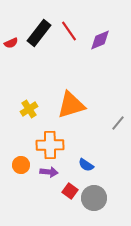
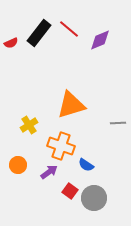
red line: moved 2 px up; rotated 15 degrees counterclockwise
yellow cross: moved 16 px down
gray line: rotated 49 degrees clockwise
orange cross: moved 11 px right, 1 px down; rotated 20 degrees clockwise
orange circle: moved 3 px left
purple arrow: rotated 42 degrees counterclockwise
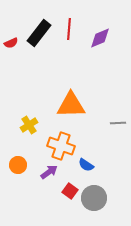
red line: rotated 55 degrees clockwise
purple diamond: moved 2 px up
orange triangle: rotated 16 degrees clockwise
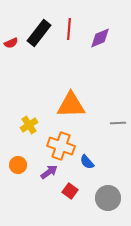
blue semicircle: moved 1 px right, 3 px up; rotated 14 degrees clockwise
gray circle: moved 14 px right
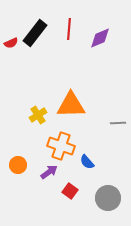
black rectangle: moved 4 px left
yellow cross: moved 9 px right, 10 px up
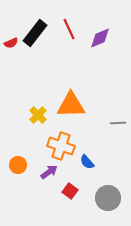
red line: rotated 30 degrees counterclockwise
yellow cross: rotated 12 degrees counterclockwise
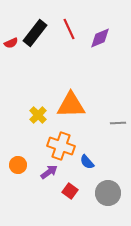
gray circle: moved 5 px up
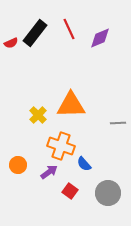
blue semicircle: moved 3 px left, 2 px down
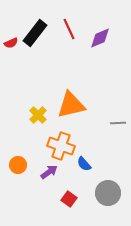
orange triangle: rotated 12 degrees counterclockwise
red square: moved 1 px left, 8 px down
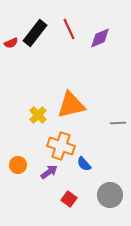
gray circle: moved 2 px right, 2 px down
